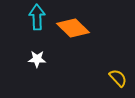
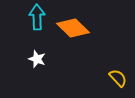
white star: rotated 18 degrees clockwise
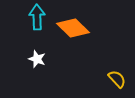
yellow semicircle: moved 1 px left, 1 px down
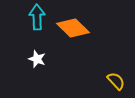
yellow semicircle: moved 1 px left, 2 px down
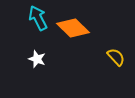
cyan arrow: moved 1 px right, 1 px down; rotated 25 degrees counterclockwise
yellow semicircle: moved 24 px up
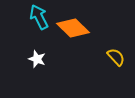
cyan arrow: moved 1 px right, 1 px up
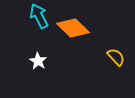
cyan arrow: moved 1 px up
white star: moved 1 px right, 2 px down; rotated 12 degrees clockwise
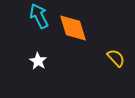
orange diamond: rotated 28 degrees clockwise
yellow semicircle: moved 1 px down
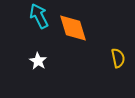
yellow semicircle: moved 2 px right; rotated 30 degrees clockwise
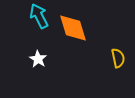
white star: moved 2 px up
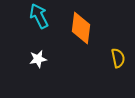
orange diamond: moved 8 px right; rotated 24 degrees clockwise
white star: rotated 30 degrees clockwise
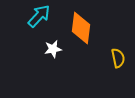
cyan arrow: rotated 70 degrees clockwise
white star: moved 15 px right, 10 px up
